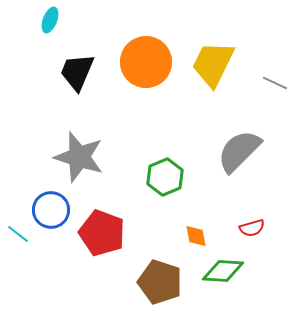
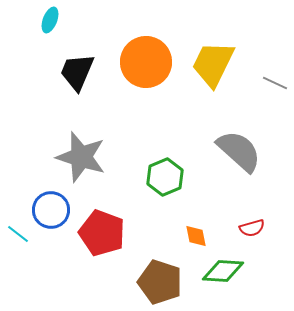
gray semicircle: rotated 87 degrees clockwise
gray star: moved 2 px right
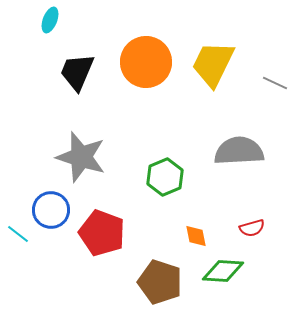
gray semicircle: rotated 45 degrees counterclockwise
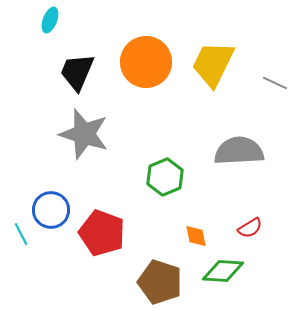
gray star: moved 3 px right, 23 px up
red semicircle: moved 2 px left; rotated 15 degrees counterclockwise
cyan line: moved 3 px right; rotated 25 degrees clockwise
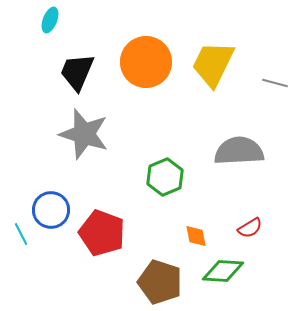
gray line: rotated 10 degrees counterclockwise
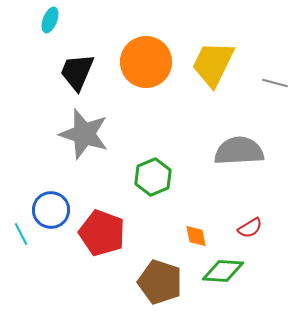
green hexagon: moved 12 px left
